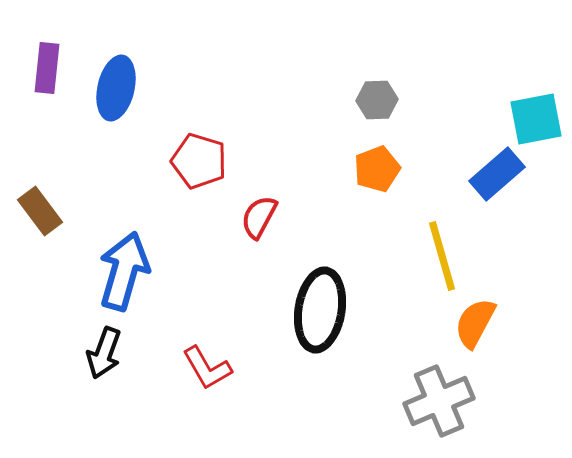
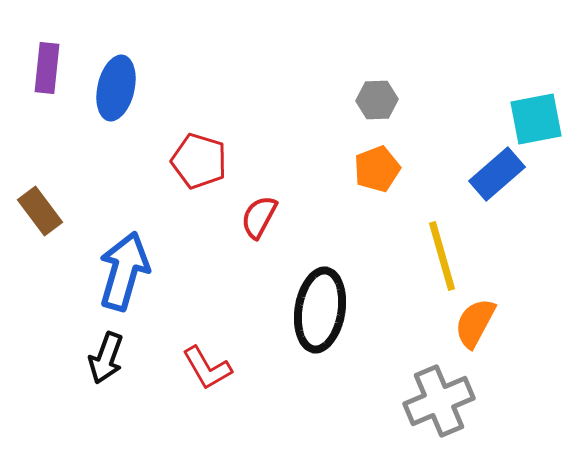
black arrow: moved 2 px right, 5 px down
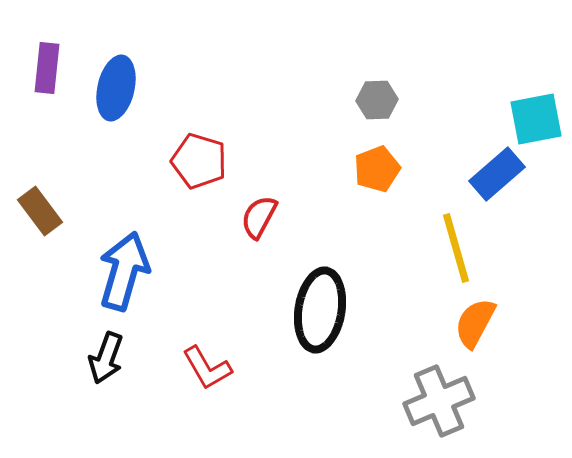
yellow line: moved 14 px right, 8 px up
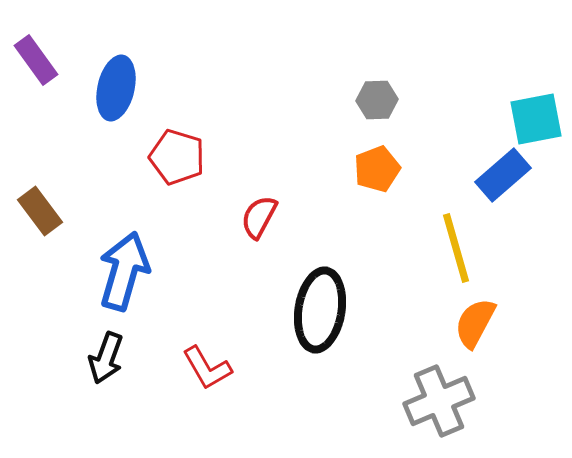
purple rectangle: moved 11 px left, 8 px up; rotated 42 degrees counterclockwise
red pentagon: moved 22 px left, 4 px up
blue rectangle: moved 6 px right, 1 px down
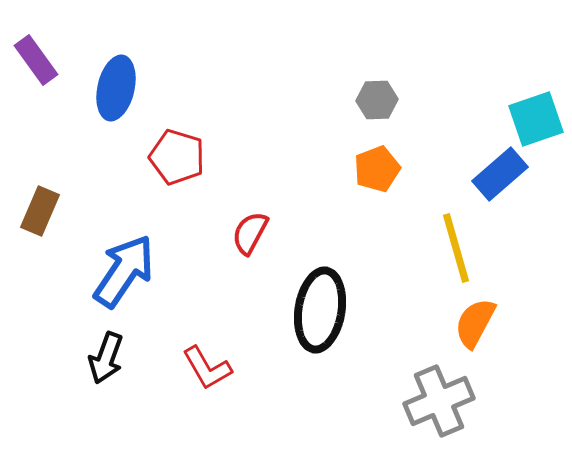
cyan square: rotated 8 degrees counterclockwise
blue rectangle: moved 3 px left, 1 px up
brown rectangle: rotated 60 degrees clockwise
red semicircle: moved 9 px left, 16 px down
blue arrow: rotated 18 degrees clockwise
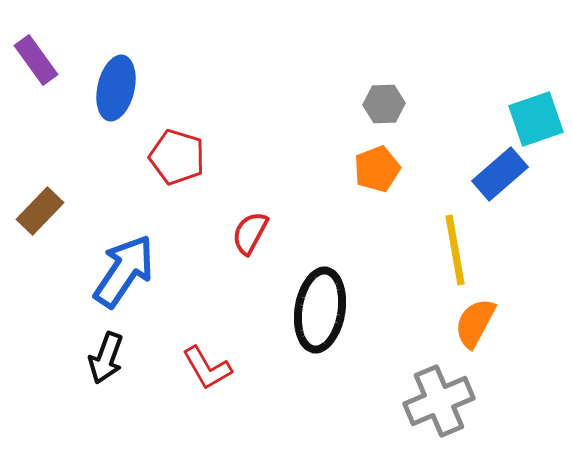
gray hexagon: moved 7 px right, 4 px down
brown rectangle: rotated 21 degrees clockwise
yellow line: moved 1 px left, 2 px down; rotated 6 degrees clockwise
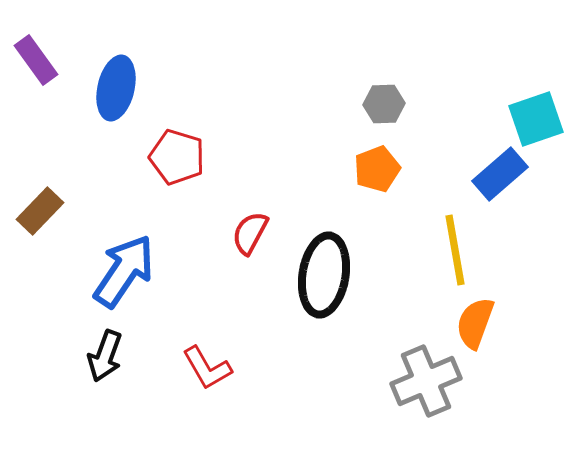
black ellipse: moved 4 px right, 35 px up
orange semicircle: rotated 8 degrees counterclockwise
black arrow: moved 1 px left, 2 px up
gray cross: moved 13 px left, 20 px up
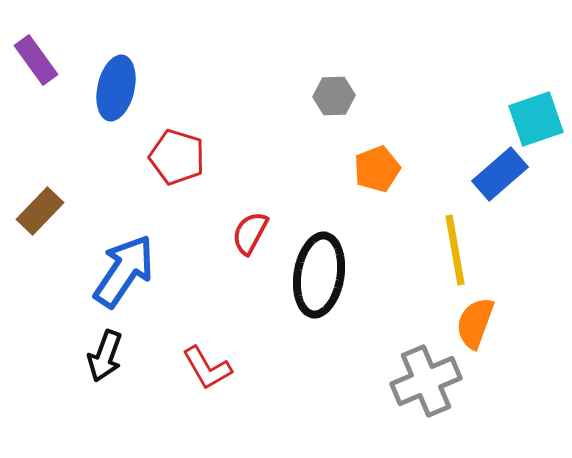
gray hexagon: moved 50 px left, 8 px up
black ellipse: moved 5 px left
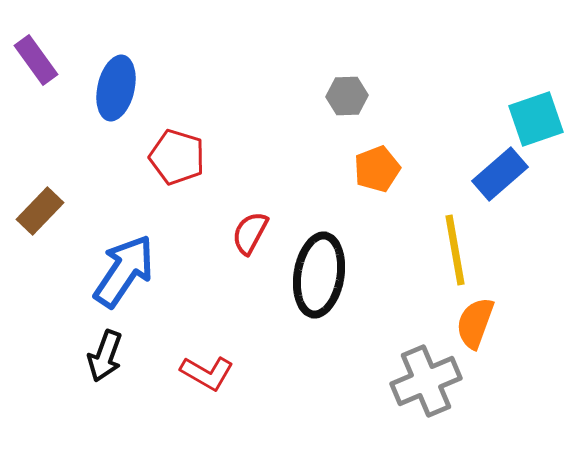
gray hexagon: moved 13 px right
red L-shape: moved 5 px down; rotated 30 degrees counterclockwise
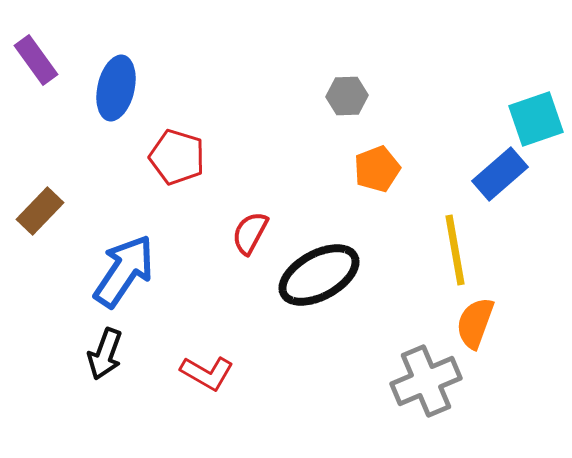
black ellipse: rotated 52 degrees clockwise
black arrow: moved 2 px up
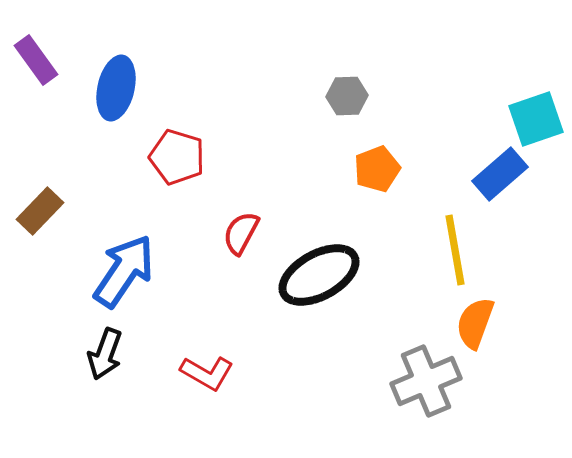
red semicircle: moved 9 px left
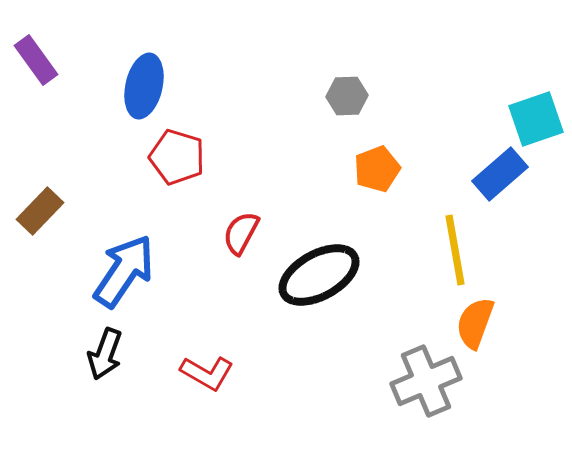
blue ellipse: moved 28 px right, 2 px up
